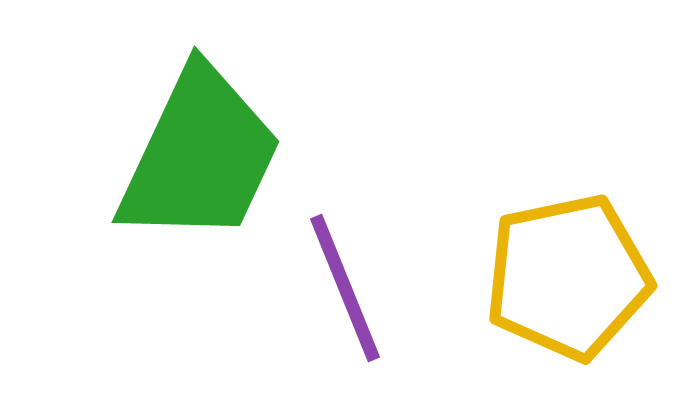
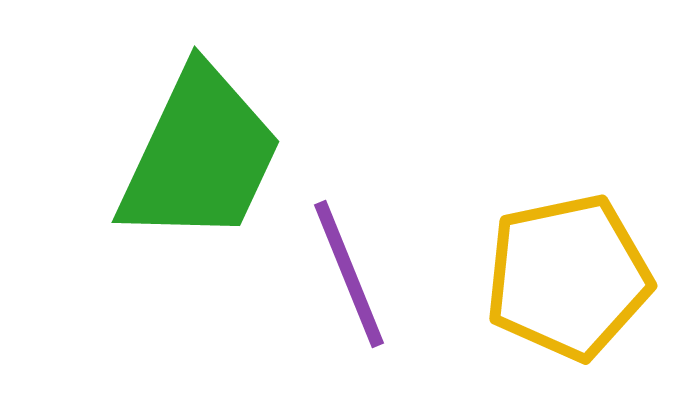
purple line: moved 4 px right, 14 px up
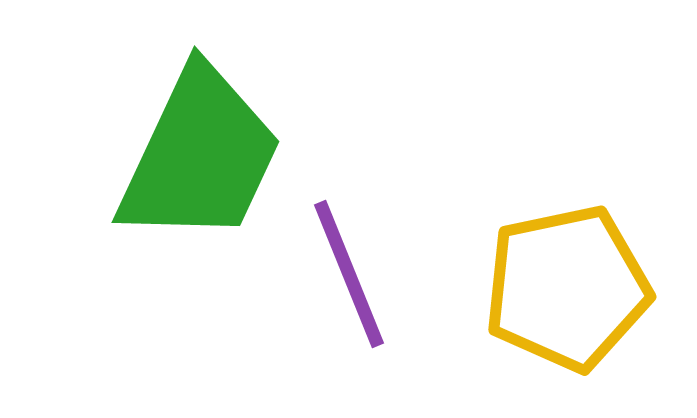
yellow pentagon: moved 1 px left, 11 px down
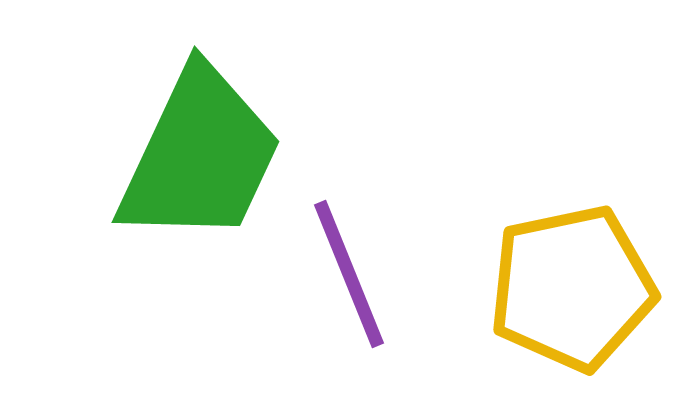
yellow pentagon: moved 5 px right
